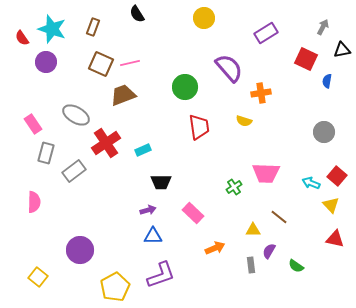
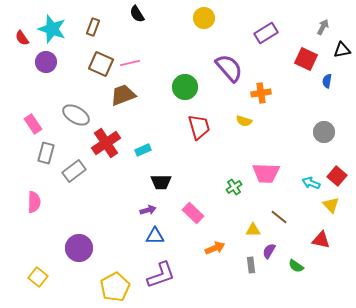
red trapezoid at (199, 127): rotated 8 degrees counterclockwise
blue triangle at (153, 236): moved 2 px right
red triangle at (335, 239): moved 14 px left, 1 px down
purple circle at (80, 250): moved 1 px left, 2 px up
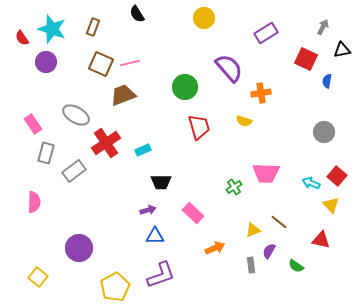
brown line at (279, 217): moved 5 px down
yellow triangle at (253, 230): rotated 21 degrees counterclockwise
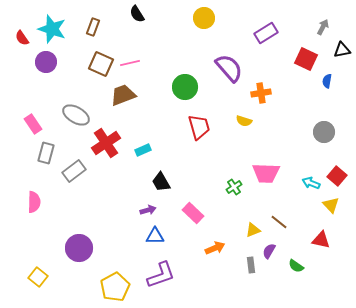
black trapezoid at (161, 182): rotated 60 degrees clockwise
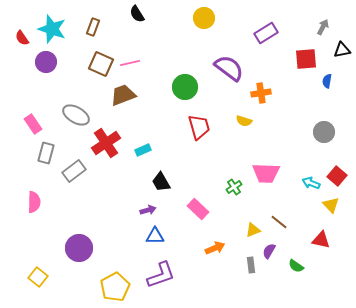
red square at (306, 59): rotated 30 degrees counterclockwise
purple semicircle at (229, 68): rotated 12 degrees counterclockwise
pink rectangle at (193, 213): moved 5 px right, 4 px up
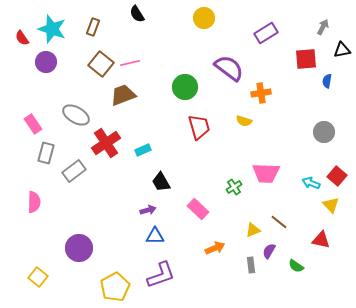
brown square at (101, 64): rotated 15 degrees clockwise
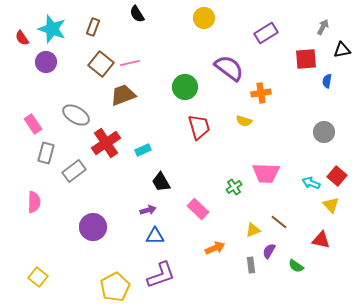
purple circle at (79, 248): moved 14 px right, 21 px up
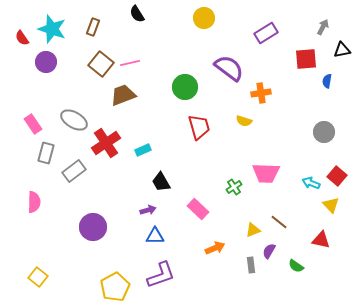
gray ellipse at (76, 115): moved 2 px left, 5 px down
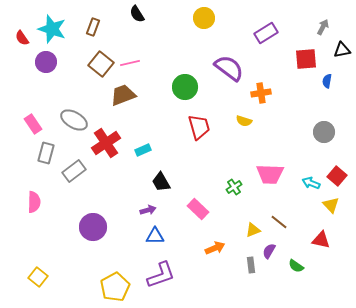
pink trapezoid at (266, 173): moved 4 px right, 1 px down
